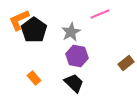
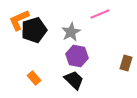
black pentagon: rotated 20 degrees clockwise
brown rectangle: rotated 35 degrees counterclockwise
black trapezoid: moved 3 px up
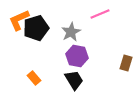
black pentagon: moved 2 px right, 2 px up
black trapezoid: rotated 15 degrees clockwise
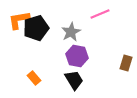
orange L-shape: rotated 15 degrees clockwise
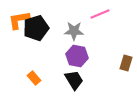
gray star: moved 3 px right, 1 px up; rotated 30 degrees clockwise
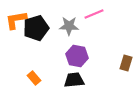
pink line: moved 6 px left
orange L-shape: moved 3 px left
gray star: moved 5 px left, 5 px up
black trapezoid: rotated 65 degrees counterclockwise
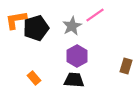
pink line: moved 1 px right, 1 px down; rotated 12 degrees counterclockwise
gray star: moved 3 px right; rotated 30 degrees counterclockwise
purple hexagon: rotated 20 degrees clockwise
brown rectangle: moved 3 px down
black trapezoid: rotated 10 degrees clockwise
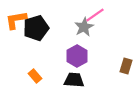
gray star: moved 12 px right, 1 px down
orange rectangle: moved 1 px right, 2 px up
